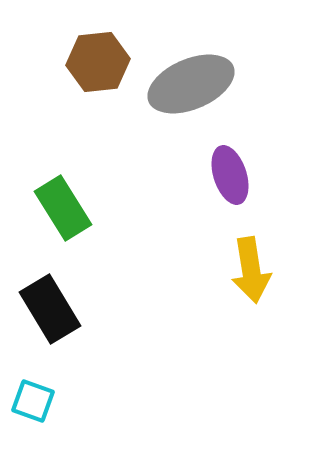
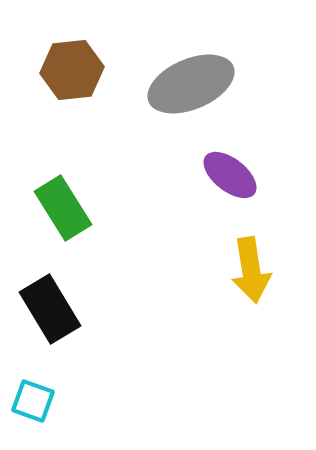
brown hexagon: moved 26 px left, 8 px down
purple ellipse: rotated 34 degrees counterclockwise
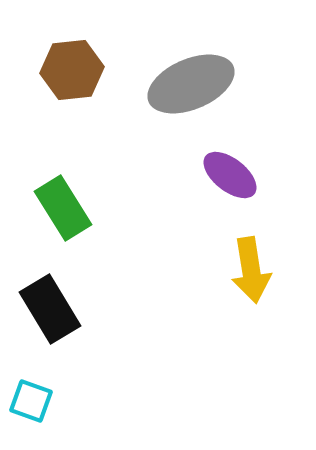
cyan square: moved 2 px left
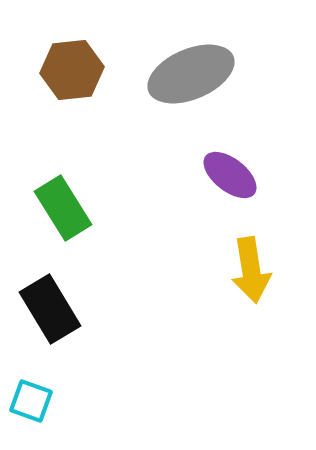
gray ellipse: moved 10 px up
